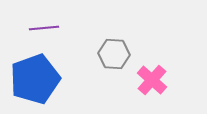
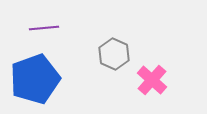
gray hexagon: rotated 20 degrees clockwise
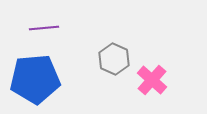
gray hexagon: moved 5 px down
blue pentagon: rotated 15 degrees clockwise
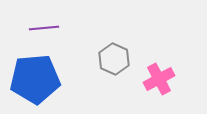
pink cross: moved 7 px right, 1 px up; rotated 20 degrees clockwise
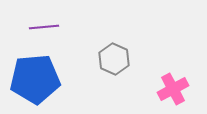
purple line: moved 1 px up
pink cross: moved 14 px right, 10 px down
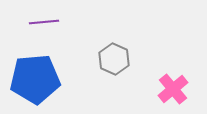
purple line: moved 5 px up
pink cross: rotated 12 degrees counterclockwise
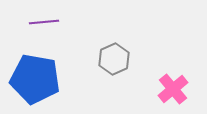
gray hexagon: rotated 12 degrees clockwise
blue pentagon: rotated 15 degrees clockwise
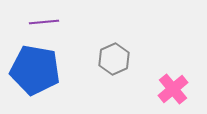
blue pentagon: moved 9 px up
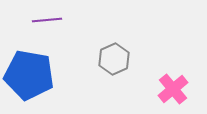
purple line: moved 3 px right, 2 px up
blue pentagon: moved 6 px left, 5 px down
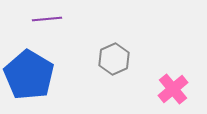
purple line: moved 1 px up
blue pentagon: rotated 21 degrees clockwise
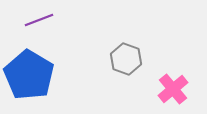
purple line: moved 8 px left, 1 px down; rotated 16 degrees counterclockwise
gray hexagon: moved 12 px right; rotated 16 degrees counterclockwise
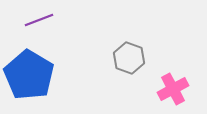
gray hexagon: moved 3 px right, 1 px up
pink cross: rotated 12 degrees clockwise
